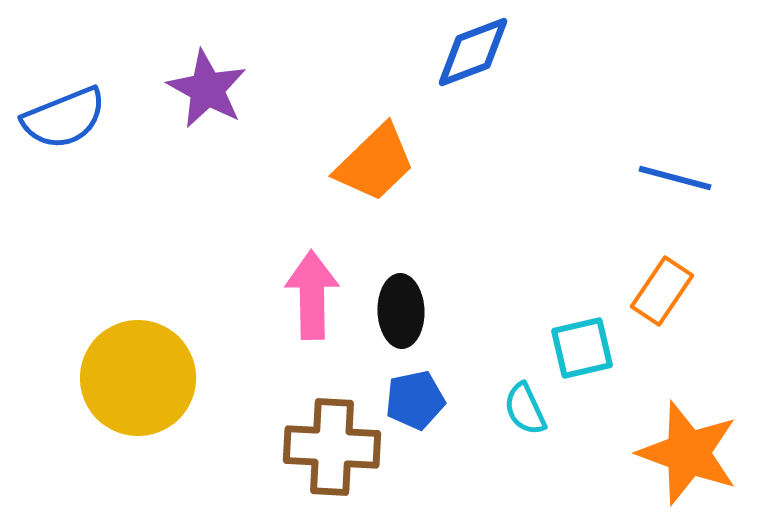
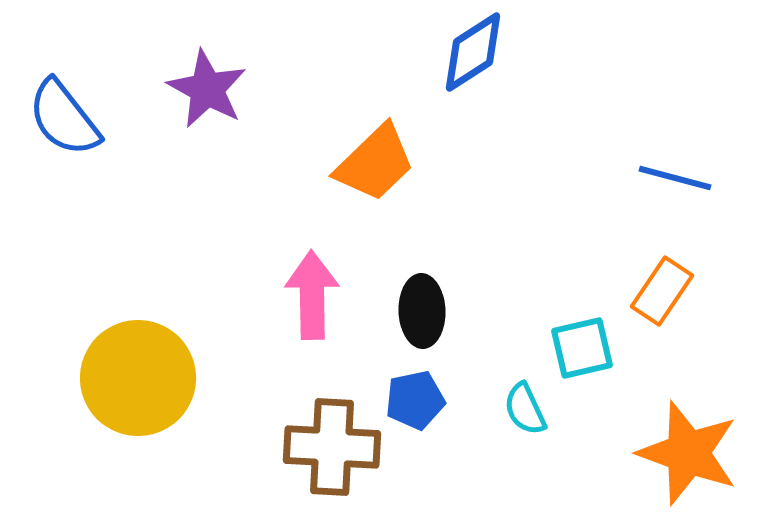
blue diamond: rotated 12 degrees counterclockwise
blue semicircle: rotated 74 degrees clockwise
black ellipse: moved 21 px right
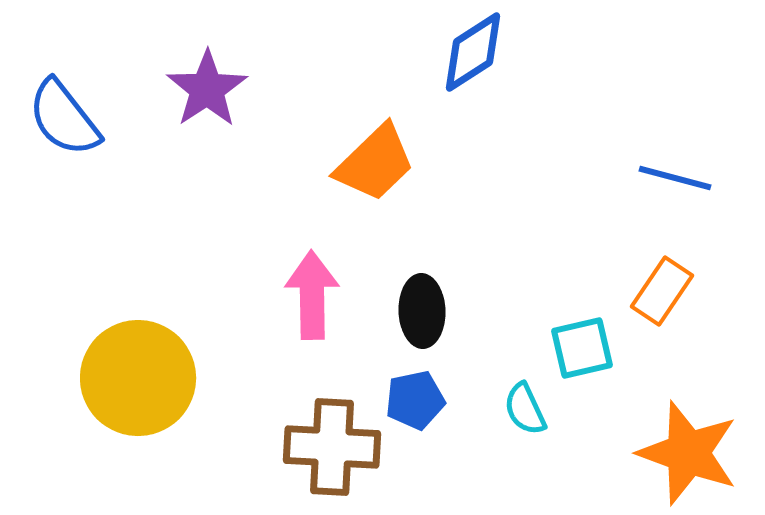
purple star: rotated 10 degrees clockwise
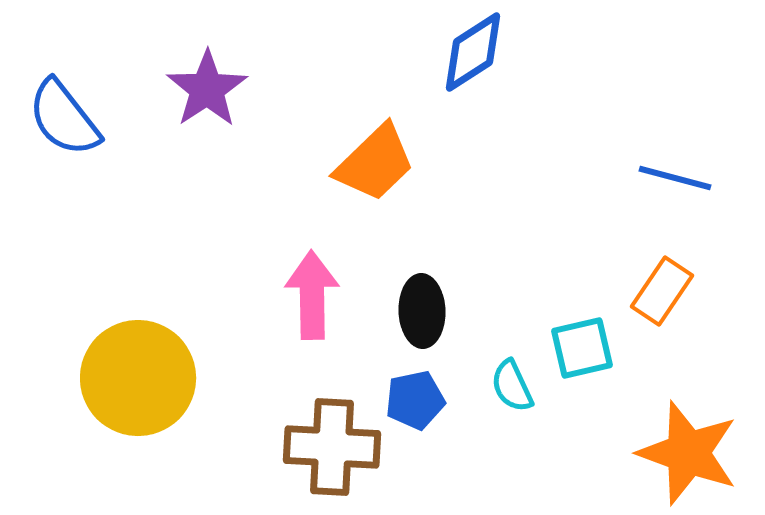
cyan semicircle: moved 13 px left, 23 px up
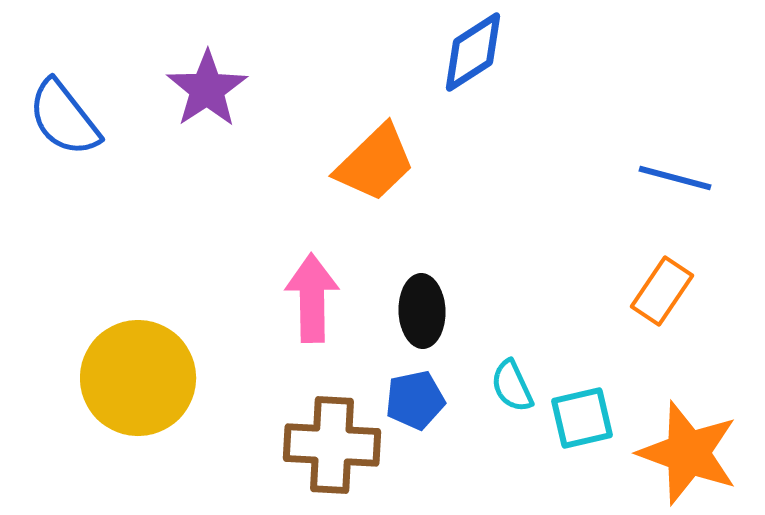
pink arrow: moved 3 px down
cyan square: moved 70 px down
brown cross: moved 2 px up
